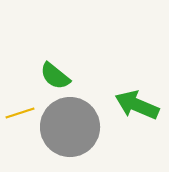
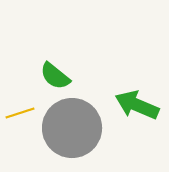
gray circle: moved 2 px right, 1 px down
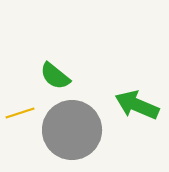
gray circle: moved 2 px down
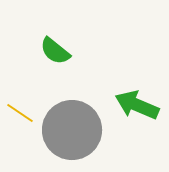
green semicircle: moved 25 px up
yellow line: rotated 52 degrees clockwise
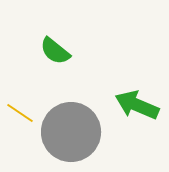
gray circle: moved 1 px left, 2 px down
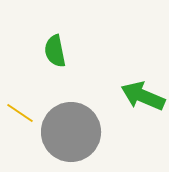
green semicircle: rotated 40 degrees clockwise
green arrow: moved 6 px right, 9 px up
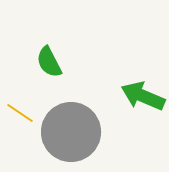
green semicircle: moved 6 px left, 11 px down; rotated 16 degrees counterclockwise
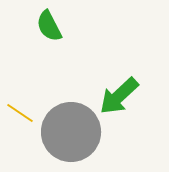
green semicircle: moved 36 px up
green arrow: moved 24 px left; rotated 66 degrees counterclockwise
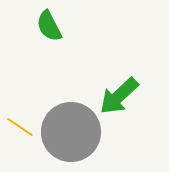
yellow line: moved 14 px down
